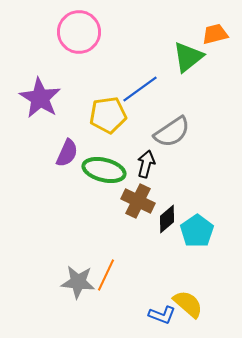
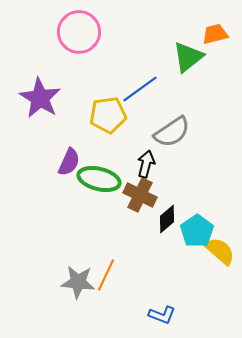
purple semicircle: moved 2 px right, 9 px down
green ellipse: moved 5 px left, 9 px down
brown cross: moved 2 px right, 6 px up
yellow semicircle: moved 32 px right, 53 px up
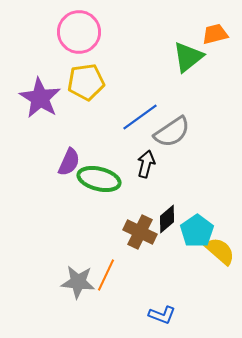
blue line: moved 28 px down
yellow pentagon: moved 22 px left, 33 px up
brown cross: moved 37 px down
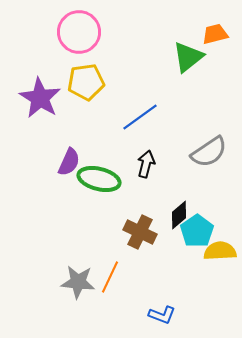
gray semicircle: moved 37 px right, 20 px down
black diamond: moved 12 px right, 4 px up
yellow semicircle: rotated 44 degrees counterclockwise
orange line: moved 4 px right, 2 px down
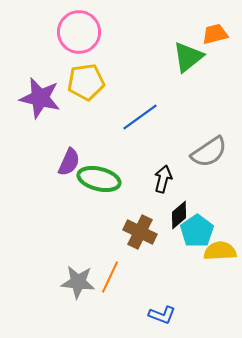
purple star: rotated 18 degrees counterclockwise
black arrow: moved 17 px right, 15 px down
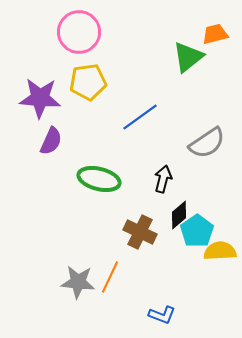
yellow pentagon: moved 2 px right
purple star: rotated 9 degrees counterclockwise
gray semicircle: moved 2 px left, 9 px up
purple semicircle: moved 18 px left, 21 px up
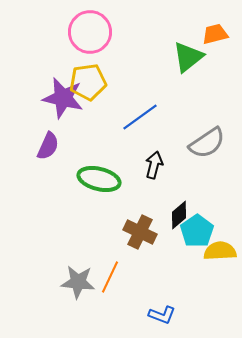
pink circle: moved 11 px right
purple star: moved 23 px right; rotated 9 degrees clockwise
purple semicircle: moved 3 px left, 5 px down
black arrow: moved 9 px left, 14 px up
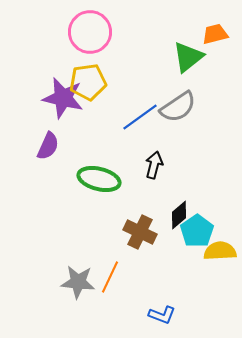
gray semicircle: moved 29 px left, 36 px up
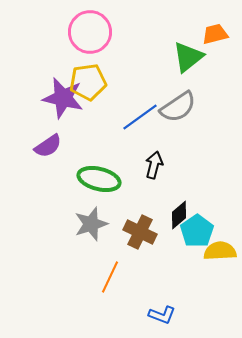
purple semicircle: rotated 32 degrees clockwise
gray star: moved 13 px right, 58 px up; rotated 24 degrees counterclockwise
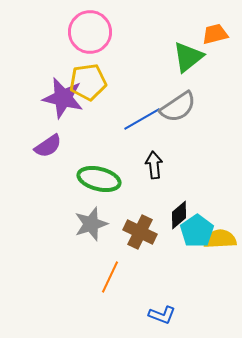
blue line: moved 2 px right, 2 px down; rotated 6 degrees clockwise
black arrow: rotated 20 degrees counterclockwise
yellow semicircle: moved 12 px up
